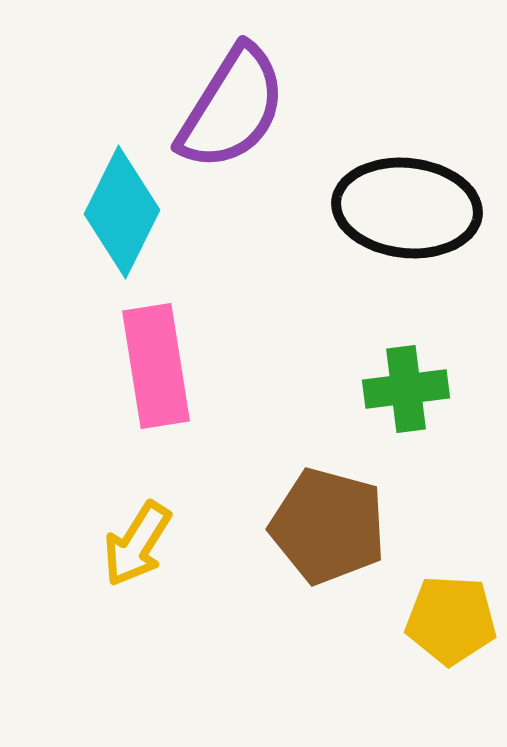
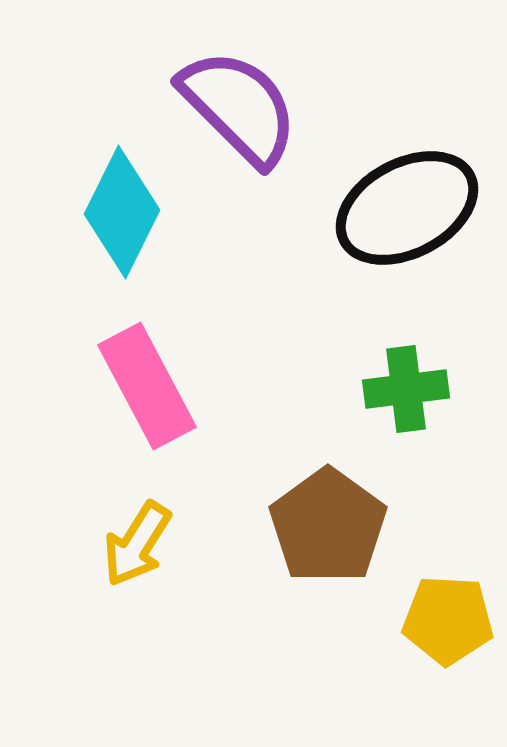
purple semicircle: moved 7 px right, 1 px up; rotated 77 degrees counterclockwise
black ellipse: rotated 34 degrees counterclockwise
pink rectangle: moved 9 px left, 20 px down; rotated 19 degrees counterclockwise
brown pentagon: rotated 21 degrees clockwise
yellow pentagon: moved 3 px left
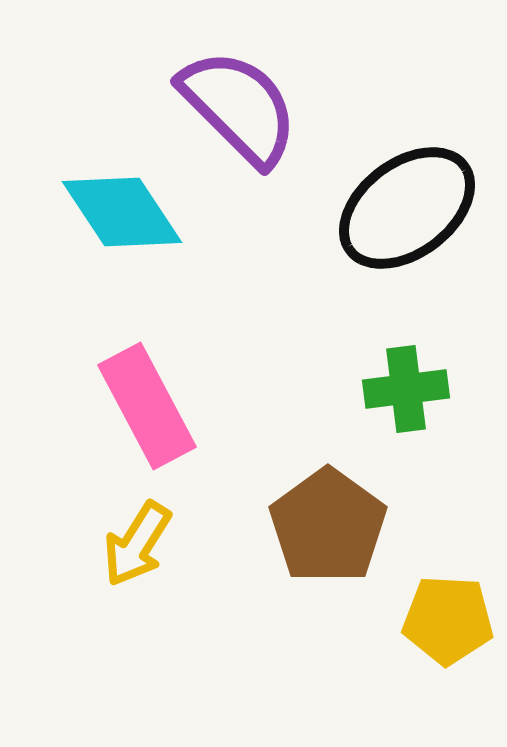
black ellipse: rotated 9 degrees counterclockwise
cyan diamond: rotated 60 degrees counterclockwise
pink rectangle: moved 20 px down
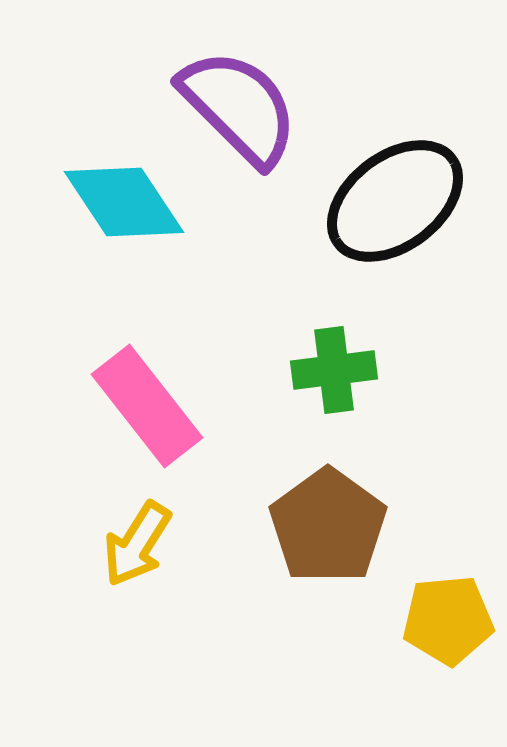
black ellipse: moved 12 px left, 7 px up
cyan diamond: moved 2 px right, 10 px up
green cross: moved 72 px left, 19 px up
pink rectangle: rotated 10 degrees counterclockwise
yellow pentagon: rotated 8 degrees counterclockwise
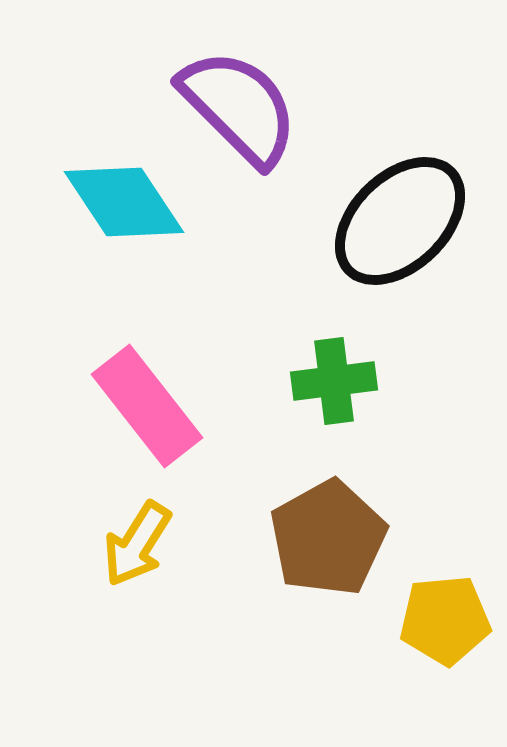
black ellipse: moved 5 px right, 20 px down; rotated 7 degrees counterclockwise
green cross: moved 11 px down
brown pentagon: moved 12 px down; rotated 7 degrees clockwise
yellow pentagon: moved 3 px left
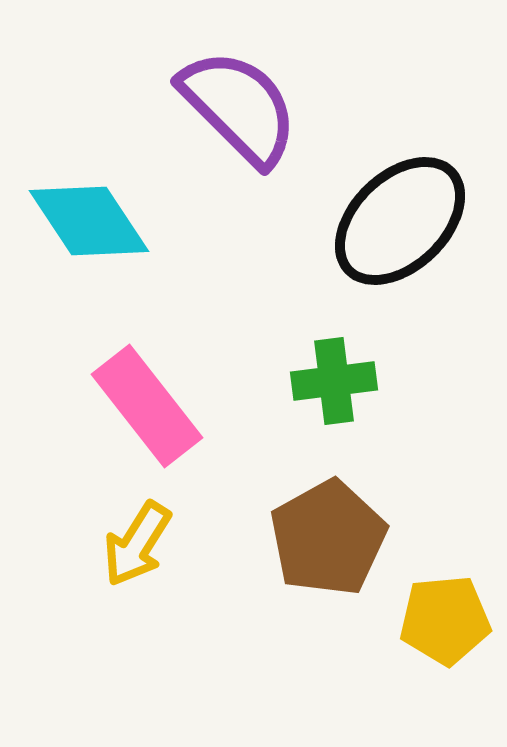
cyan diamond: moved 35 px left, 19 px down
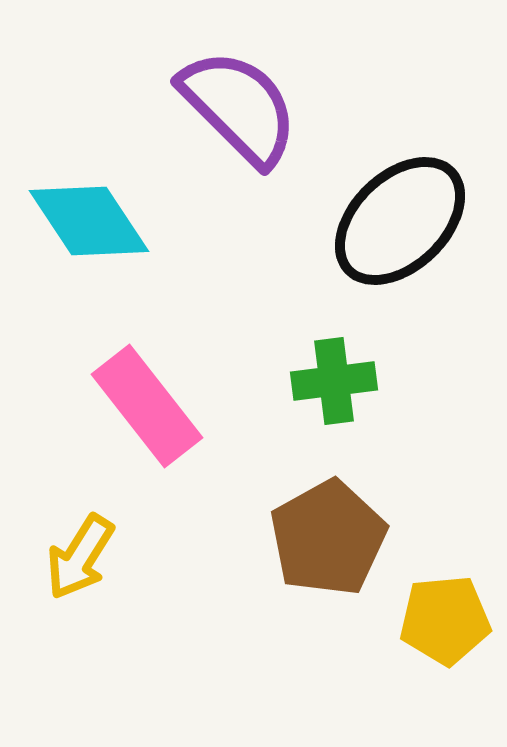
yellow arrow: moved 57 px left, 13 px down
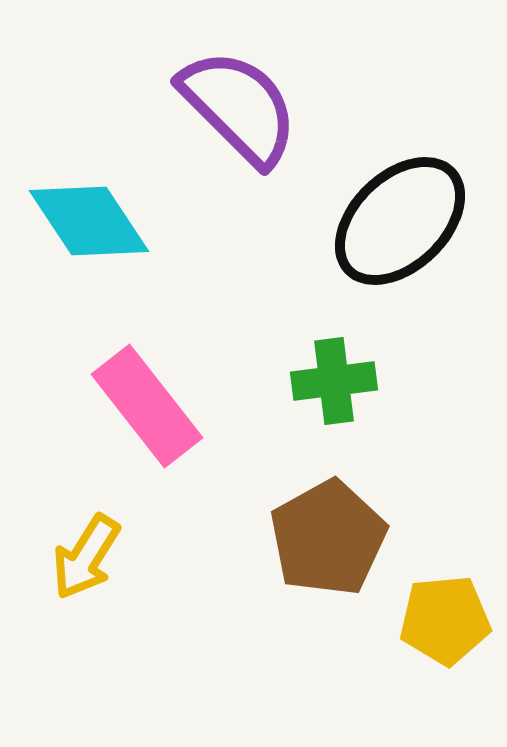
yellow arrow: moved 6 px right
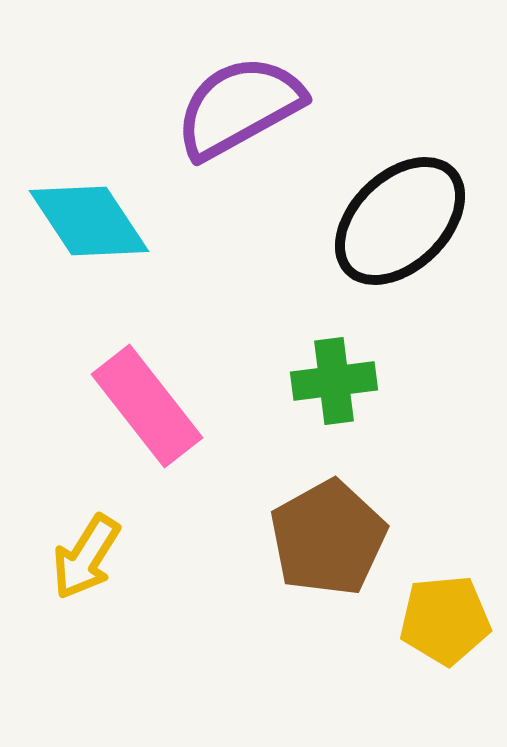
purple semicircle: rotated 74 degrees counterclockwise
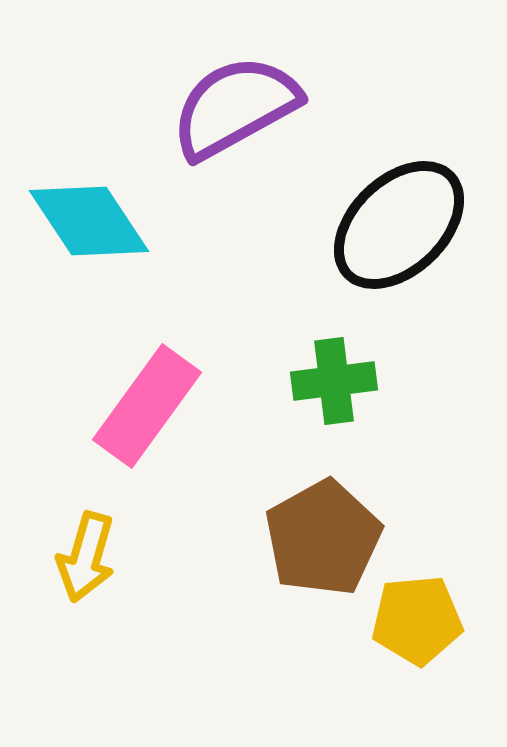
purple semicircle: moved 4 px left
black ellipse: moved 1 px left, 4 px down
pink rectangle: rotated 74 degrees clockwise
brown pentagon: moved 5 px left
yellow arrow: rotated 16 degrees counterclockwise
yellow pentagon: moved 28 px left
